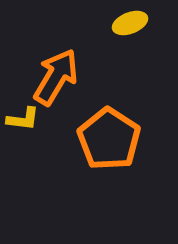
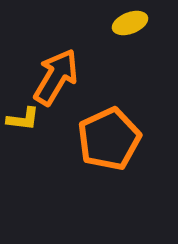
orange pentagon: rotated 14 degrees clockwise
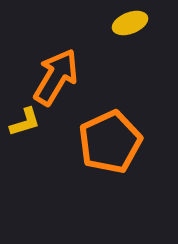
yellow L-shape: moved 2 px right, 3 px down; rotated 24 degrees counterclockwise
orange pentagon: moved 1 px right, 3 px down
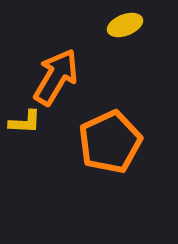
yellow ellipse: moved 5 px left, 2 px down
yellow L-shape: rotated 20 degrees clockwise
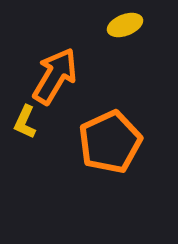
orange arrow: moved 1 px left, 1 px up
yellow L-shape: rotated 112 degrees clockwise
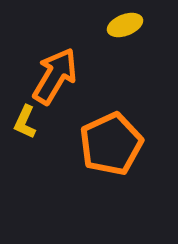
orange pentagon: moved 1 px right, 2 px down
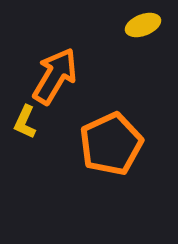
yellow ellipse: moved 18 px right
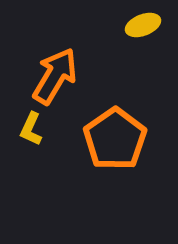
yellow L-shape: moved 6 px right, 7 px down
orange pentagon: moved 4 px right, 5 px up; rotated 10 degrees counterclockwise
